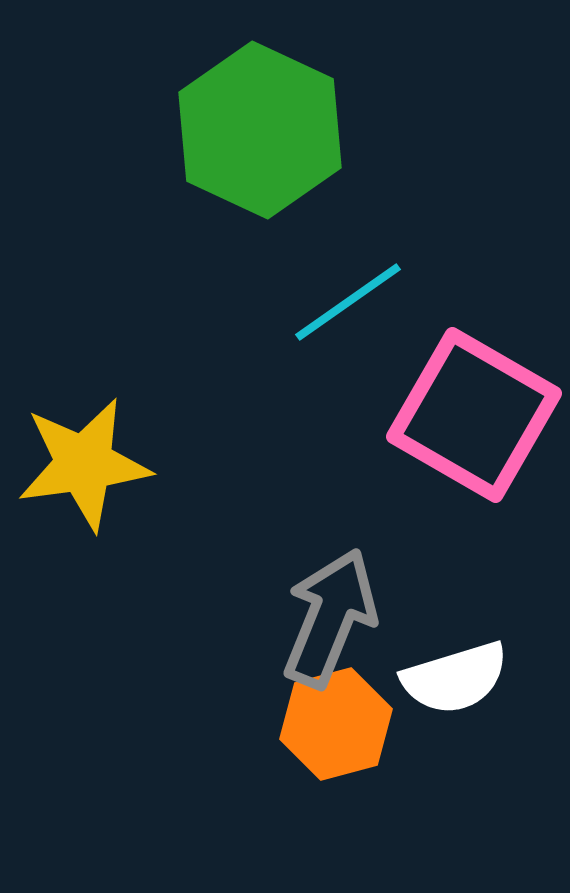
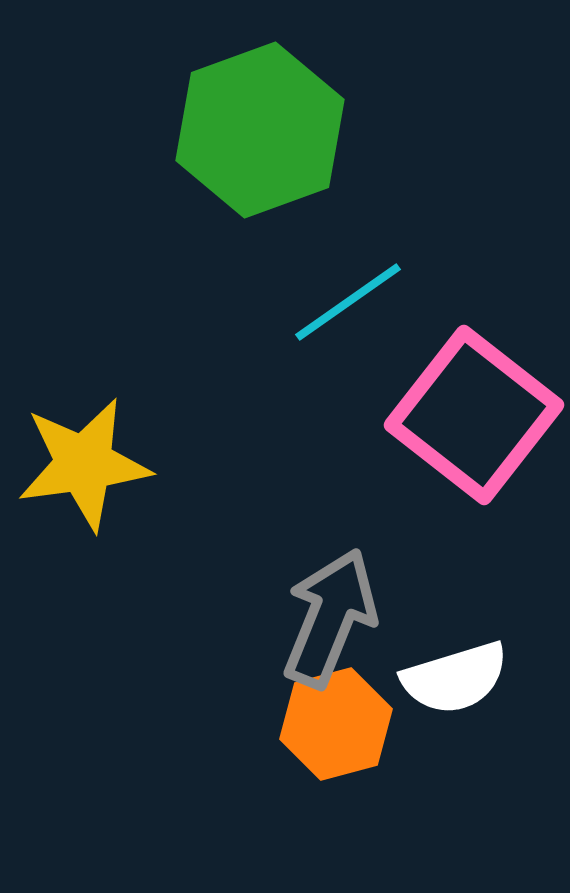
green hexagon: rotated 15 degrees clockwise
pink square: rotated 8 degrees clockwise
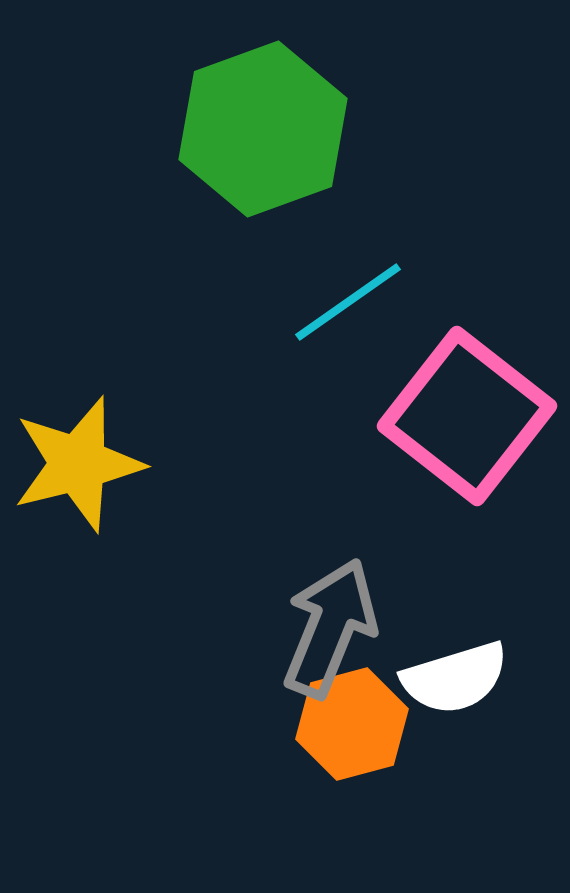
green hexagon: moved 3 px right, 1 px up
pink square: moved 7 px left, 1 px down
yellow star: moved 6 px left; rotated 6 degrees counterclockwise
gray arrow: moved 10 px down
orange hexagon: moved 16 px right
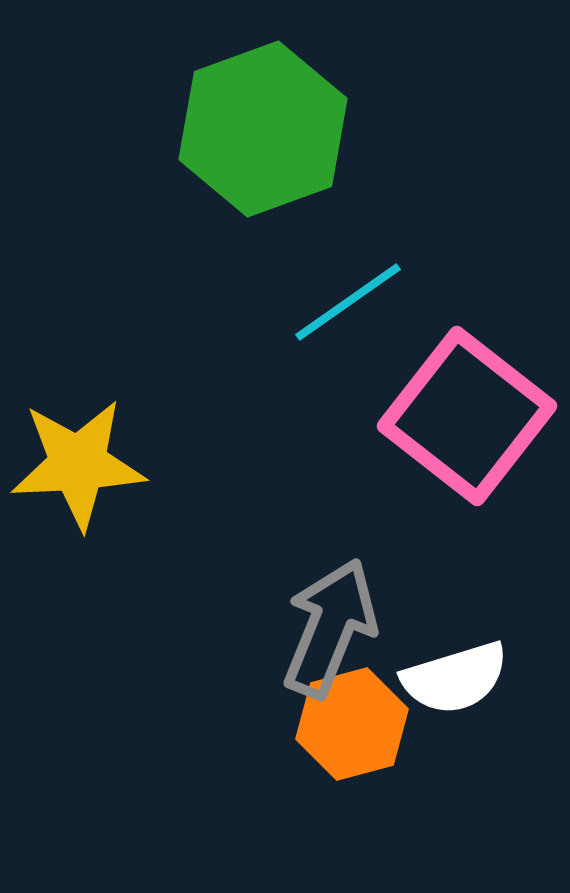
yellow star: rotated 11 degrees clockwise
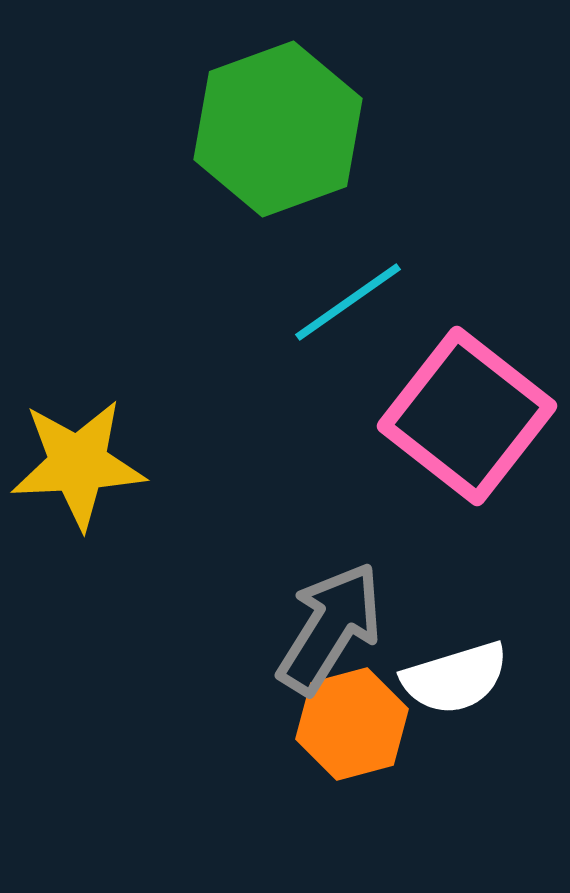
green hexagon: moved 15 px right
gray arrow: rotated 10 degrees clockwise
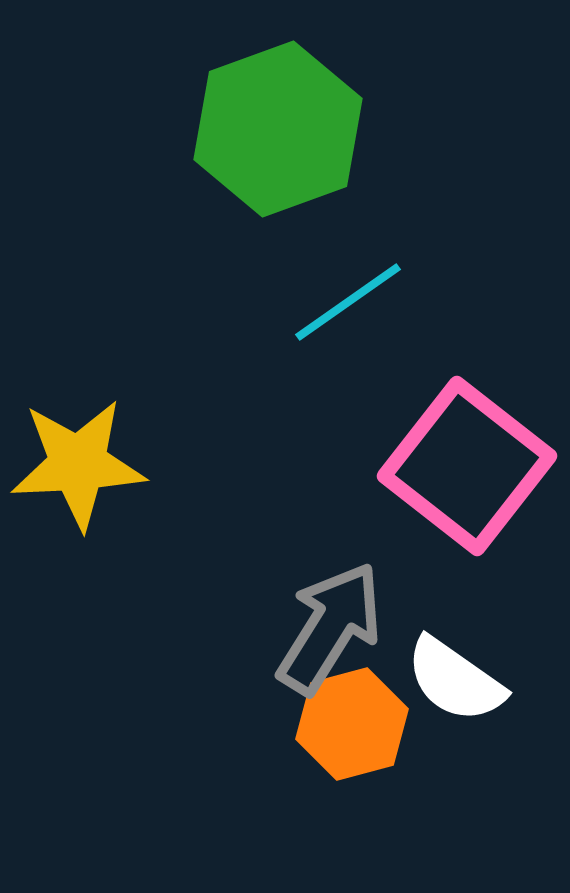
pink square: moved 50 px down
white semicircle: moved 2 px down; rotated 52 degrees clockwise
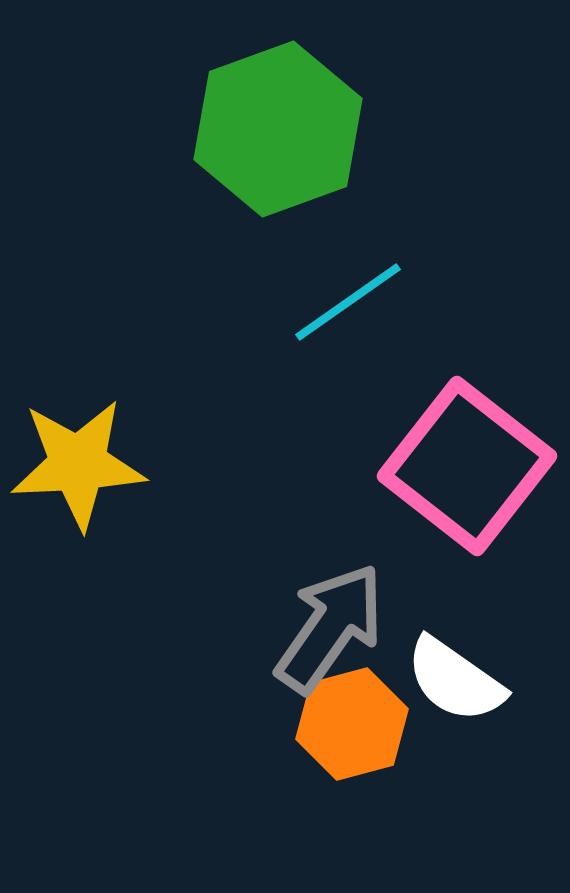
gray arrow: rotated 3 degrees clockwise
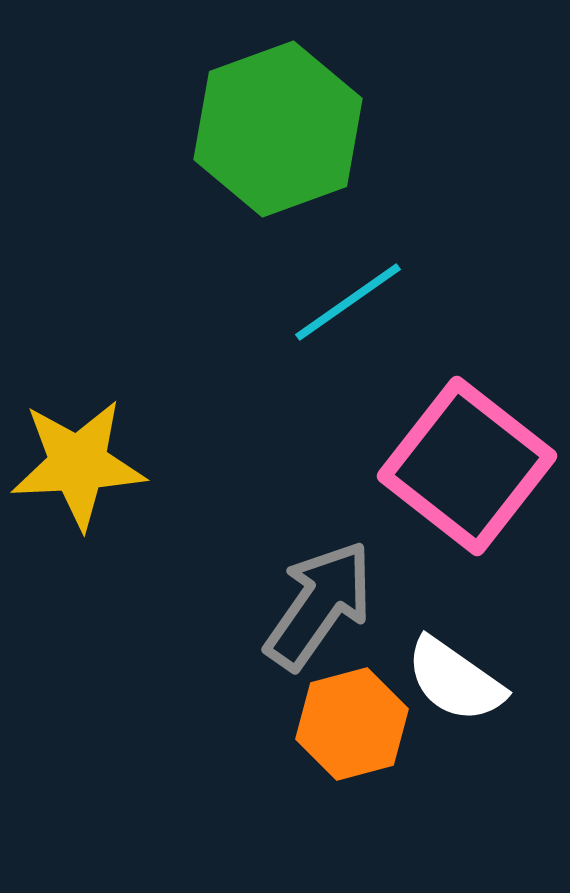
gray arrow: moved 11 px left, 23 px up
